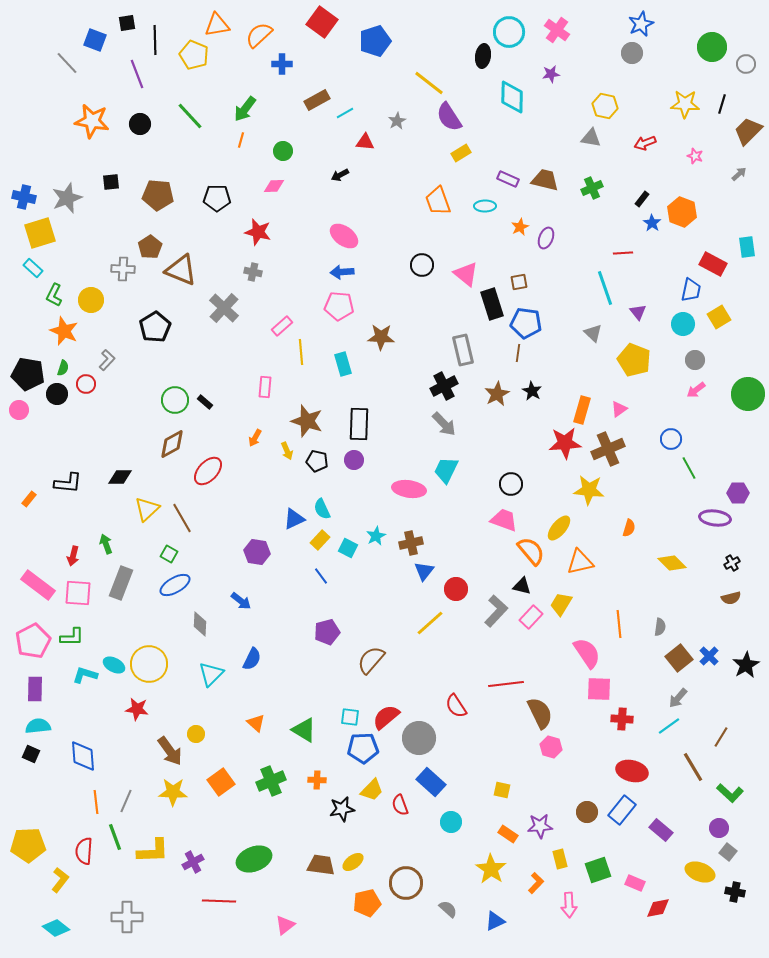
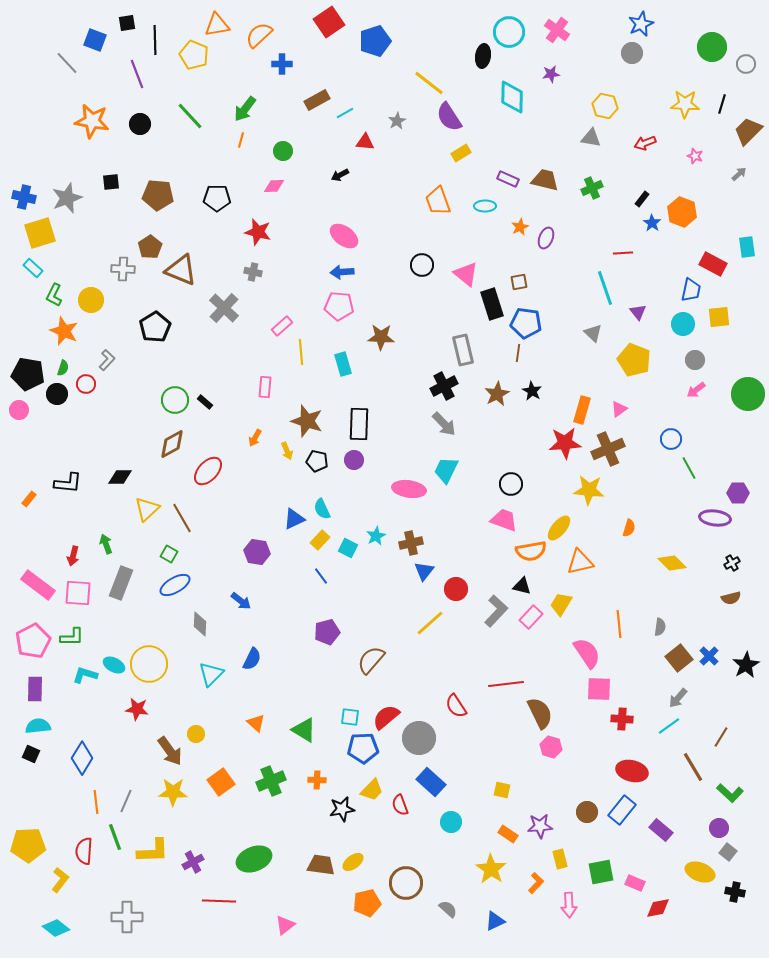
red square at (322, 22): moved 7 px right; rotated 20 degrees clockwise
yellow square at (719, 317): rotated 25 degrees clockwise
orange semicircle at (531, 551): rotated 120 degrees clockwise
blue diamond at (83, 756): moved 1 px left, 2 px down; rotated 36 degrees clockwise
green square at (598, 870): moved 3 px right, 2 px down; rotated 8 degrees clockwise
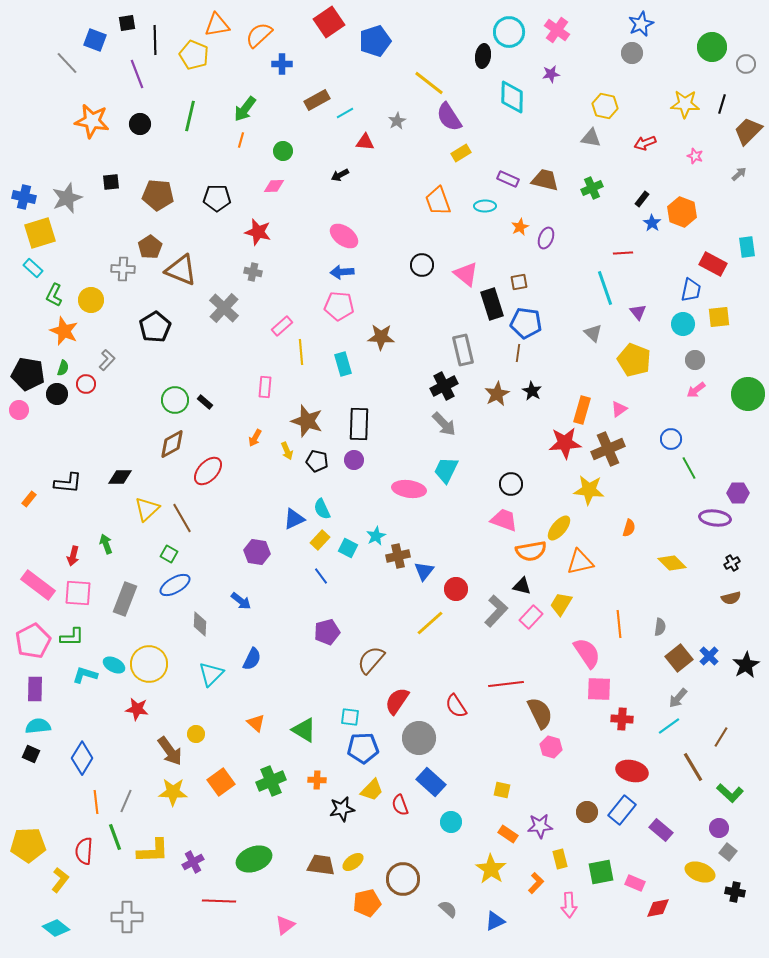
green line at (190, 116): rotated 56 degrees clockwise
brown cross at (411, 543): moved 13 px left, 13 px down
gray rectangle at (121, 583): moved 4 px right, 16 px down
red semicircle at (386, 717): moved 11 px right, 16 px up; rotated 16 degrees counterclockwise
brown circle at (406, 883): moved 3 px left, 4 px up
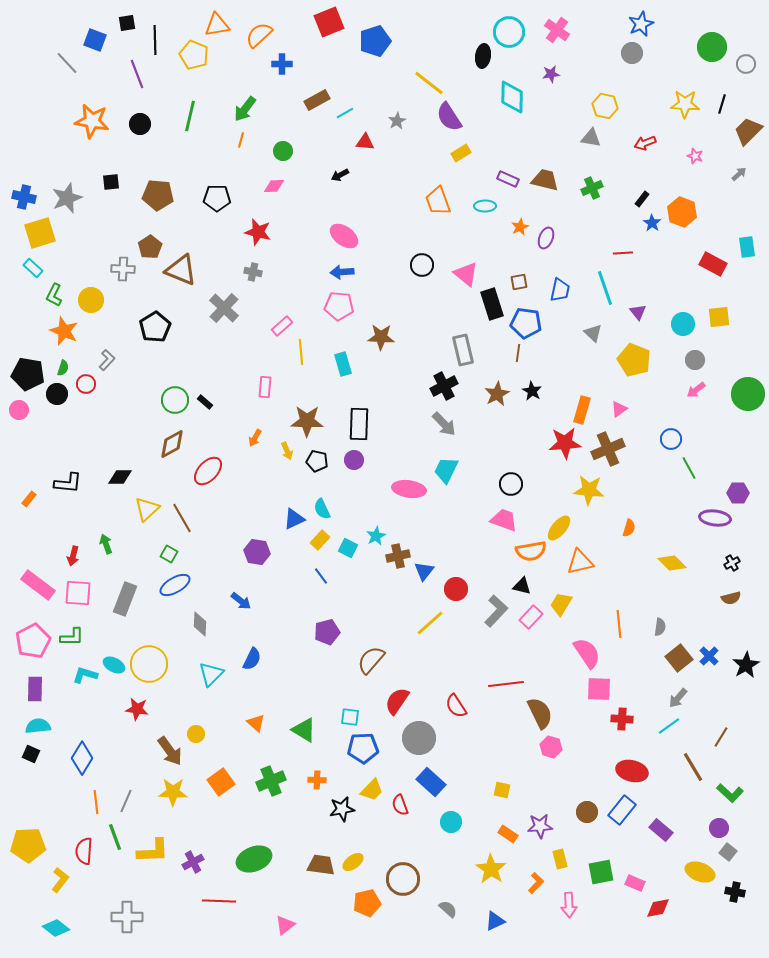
red square at (329, 22): rotated 12 degrees clockwise
blue trapezoid at (691, 290): moved 131 px left
brown star at (307, 421): rotated 16 degrees counterclockwise
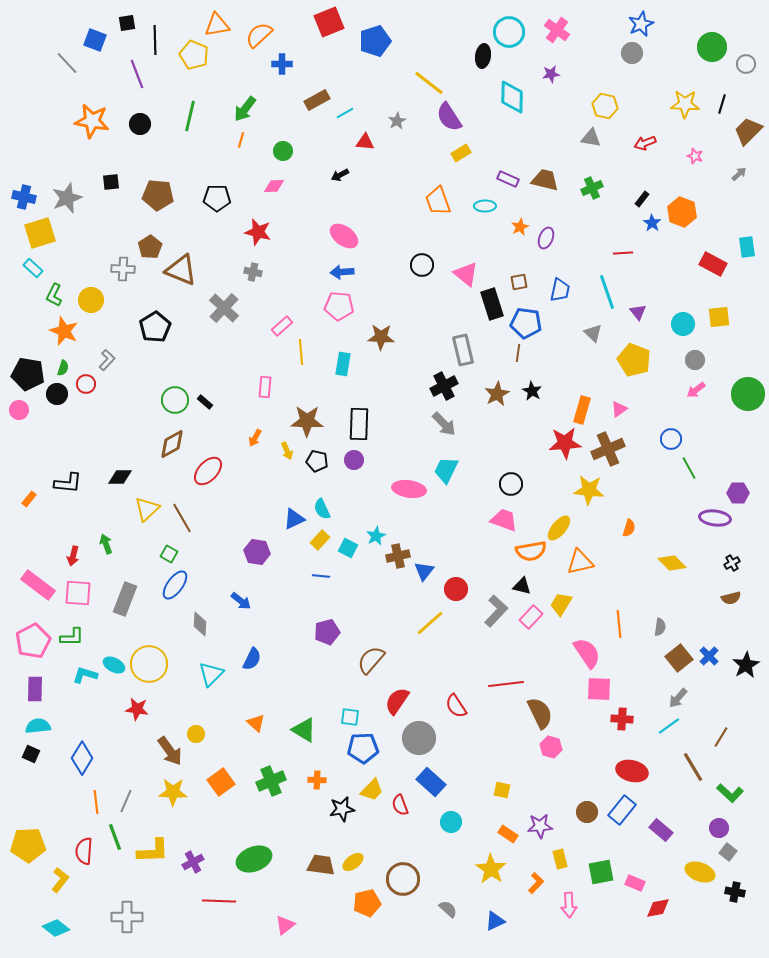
cyan line at (605, 288): moved 2 px right, 4 px down
cyan rectangle at (343, 364): rotated 25 degrees clockwise
blue line at (321, 576): rotated 48 degrees counterclockwise
blue ellipse at (175, 585): rotated 24 degrees counterclockwise
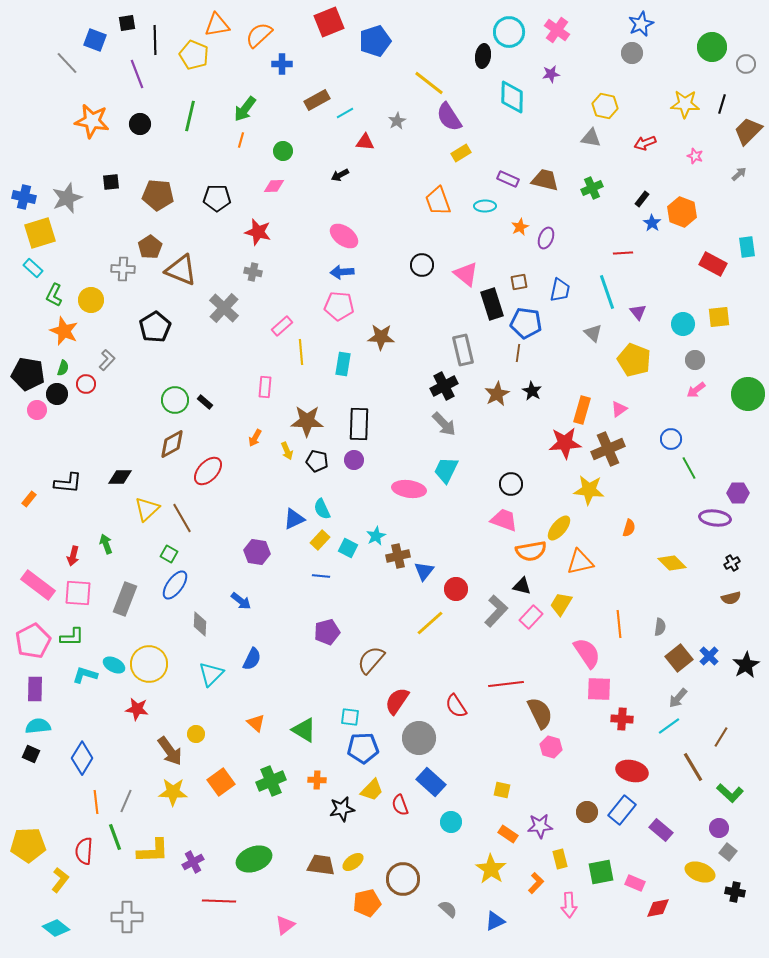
pink circle at (19, 410): moved 18 px right
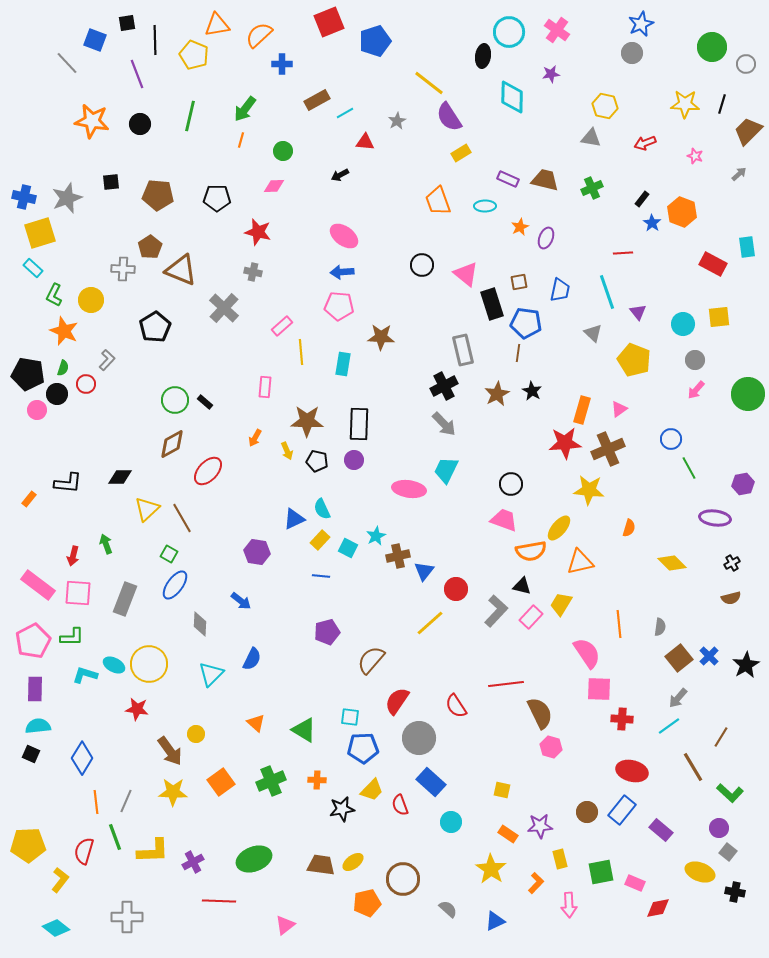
pink arrow at (696, 390): rotated 12 degrees counterclockwise
purple hexagon at (738, 493): moved 5 px right, 9 px up; rotated 10 degrees counterclockwise
red semicircle at (84, 851): rotated 12 degrees clockwise
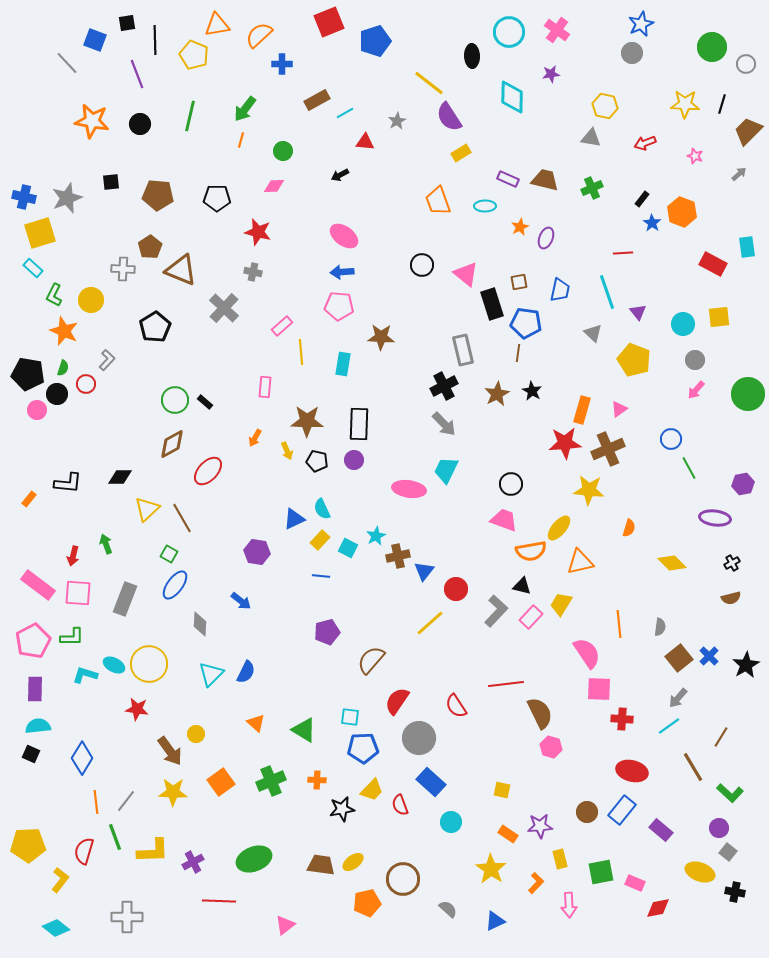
black ellipse at (483, 56): moved 11 px left; rotated 10 degrees counterclockwise
blue semicircle at (252, 659): moved 6 px left, 13 px down
gray line at (126, 801): rotated 15 degrees clockwise
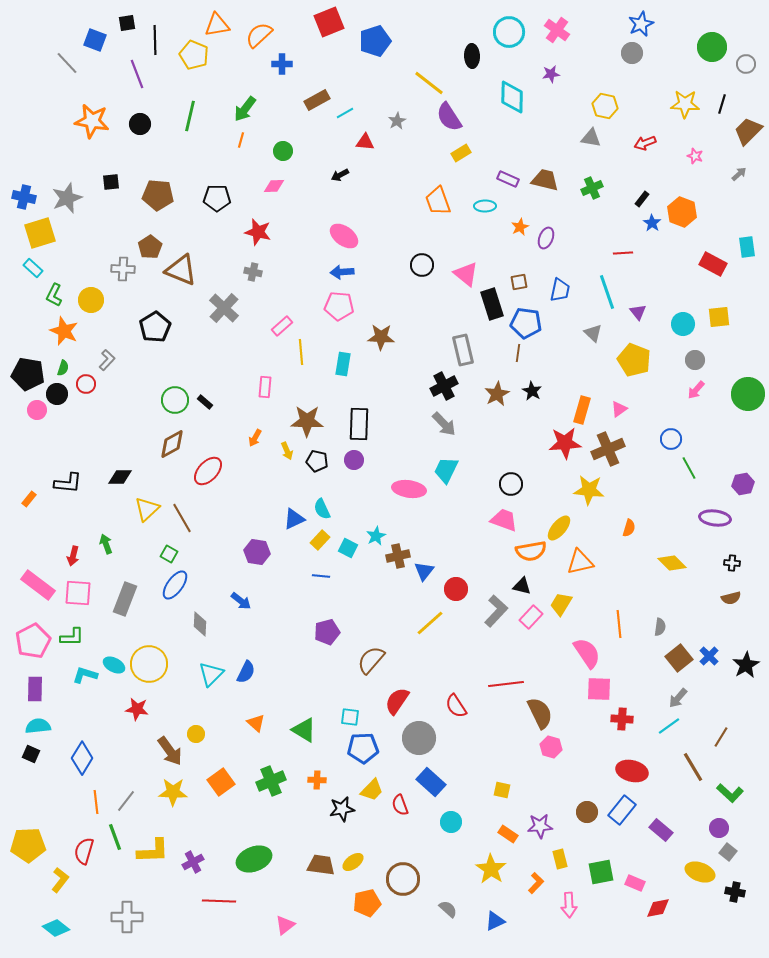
black cross at (732, 563): rotated 35 degrees clockwise
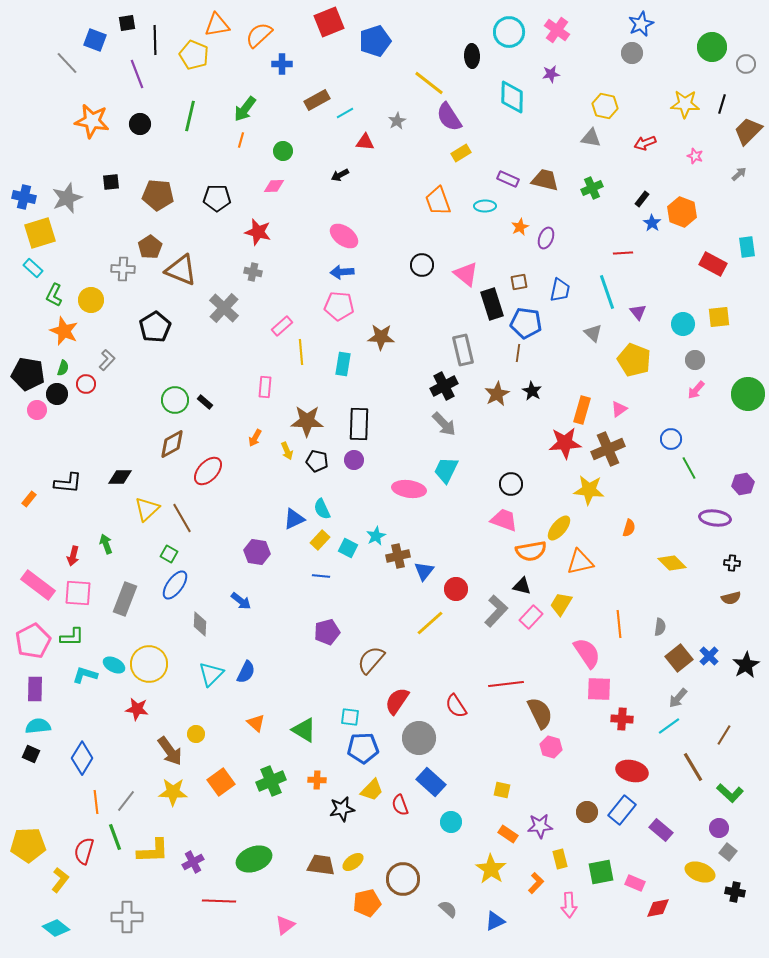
brown line at (721, 737): moved 3 px right, 2 px up
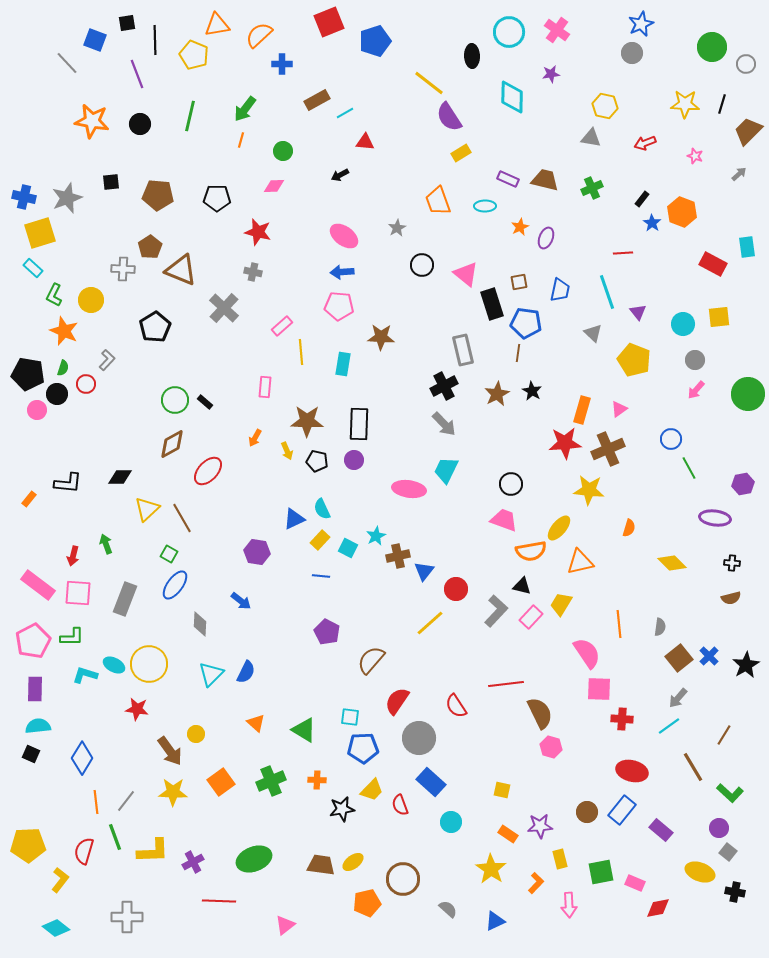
gray star at (397, 121): moved 107 px down
purple pentagon at (327, 632): rotated 30 degrees counterclockwise
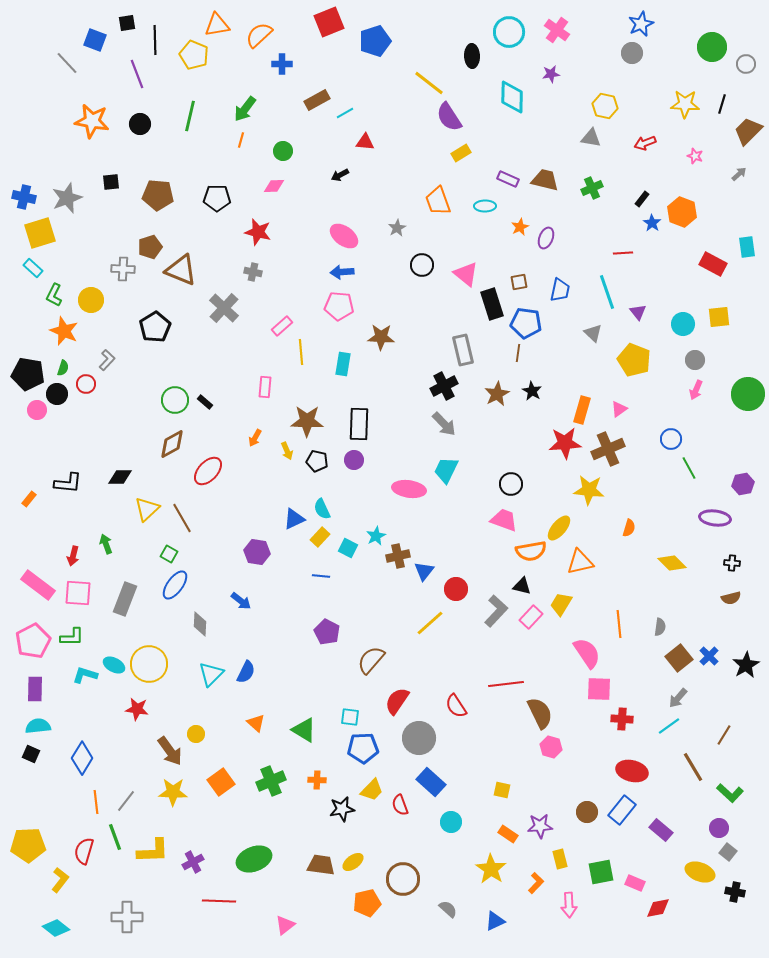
brown pentagon at (150, 247): rotated 15 degrees clockwise
pink arrow at (696, 390): rotated 18 degrees counterclockwise
yellow rectangle at (320, 540): moved 3 px up
